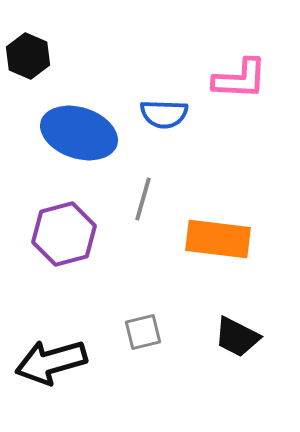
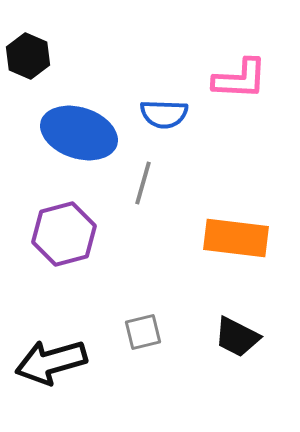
gray line: moved 16 px up
orange rectangle: moved 18 px right, 1 px up
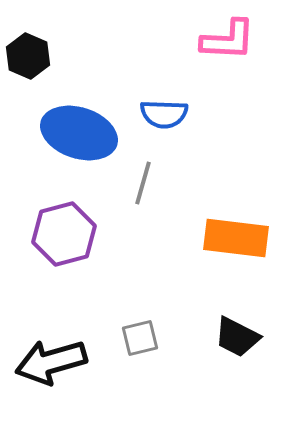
pink L-shape: moved 12 px left, 39 px up
gray square: moved 3 px left, 6 px down
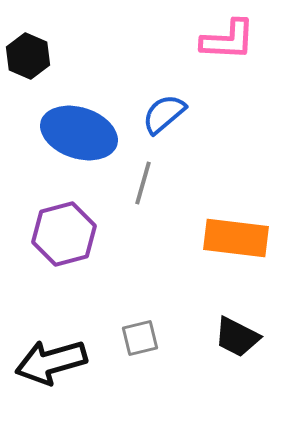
blue semicircle: rotated 138 degrees clockwise
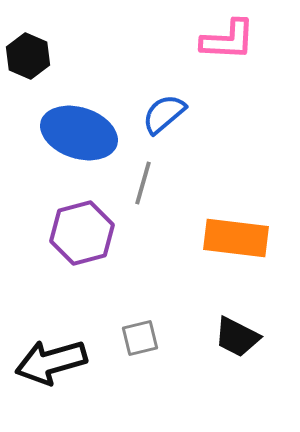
purple hexagon: moved 18 px right, 1 px up
